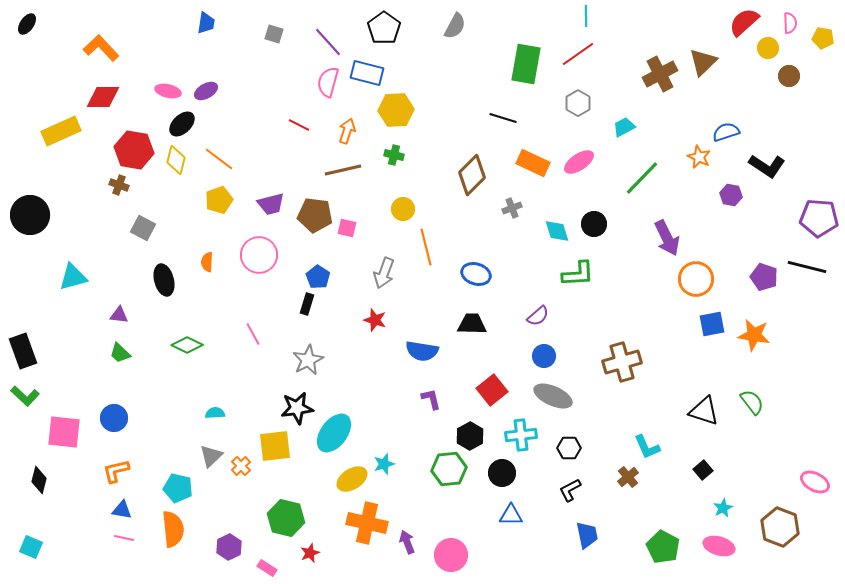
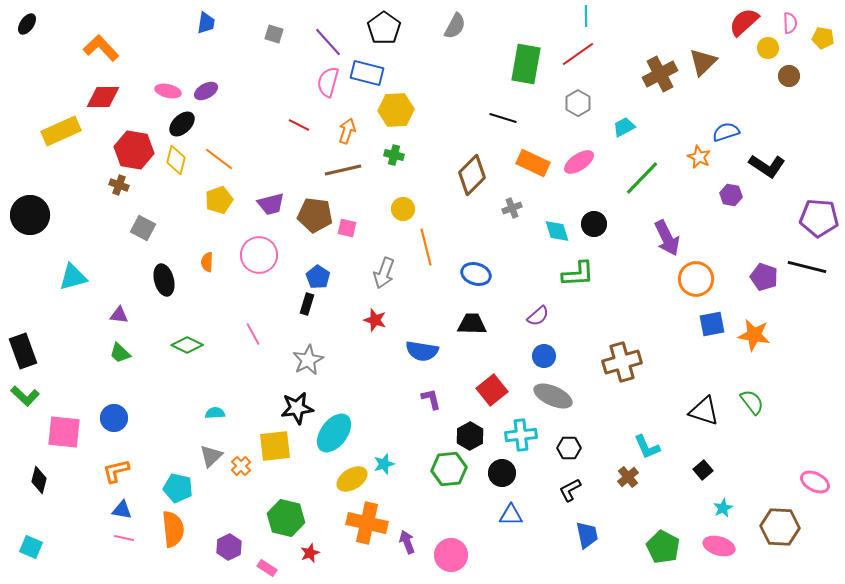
brown hexagon at (780, 527): rotated 18 degrees counterclockwise
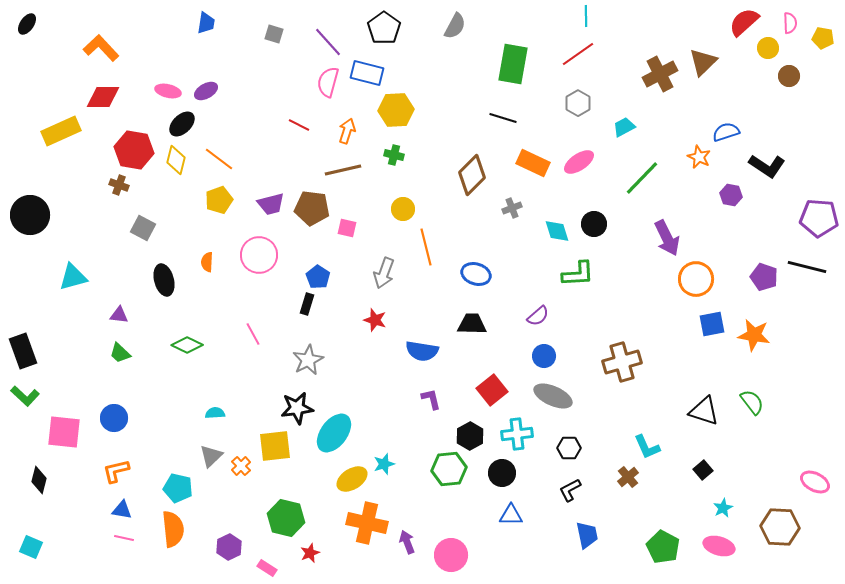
green rectangle at (526, 64): moved 13 px left
brown pentagon at (315, 215): moved 3 px left, 7 px up
cyan cross at (521, 435): moved 4 px left, 1 px up
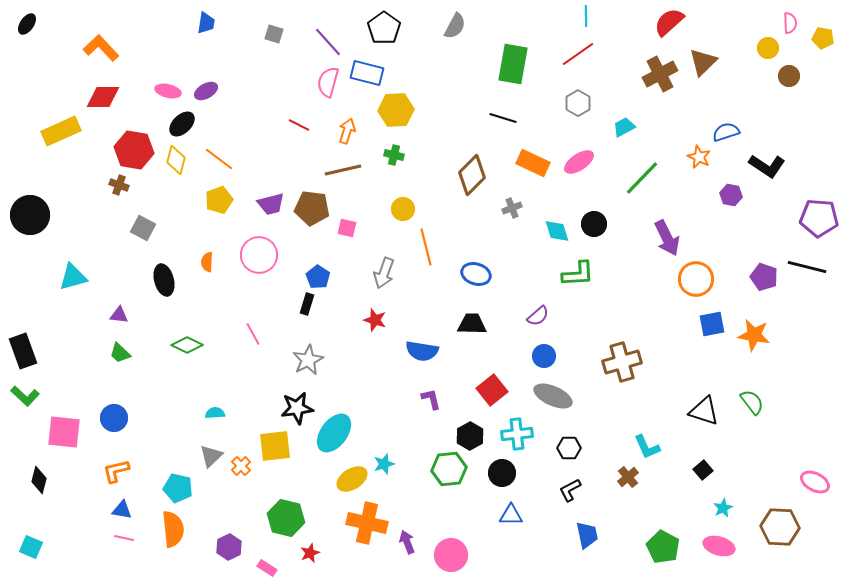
red semicircle at (744, 22): moved 75 px left
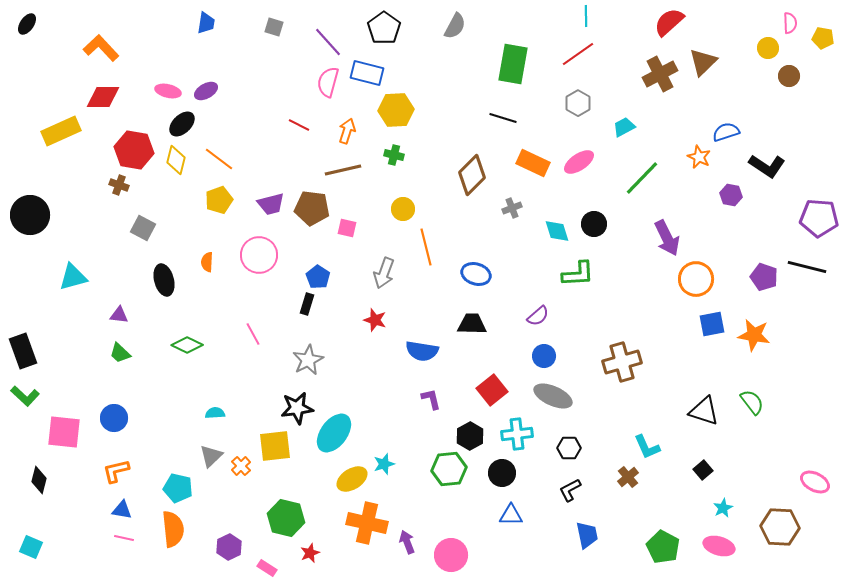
gray square at (274, 34): moved 7 px up
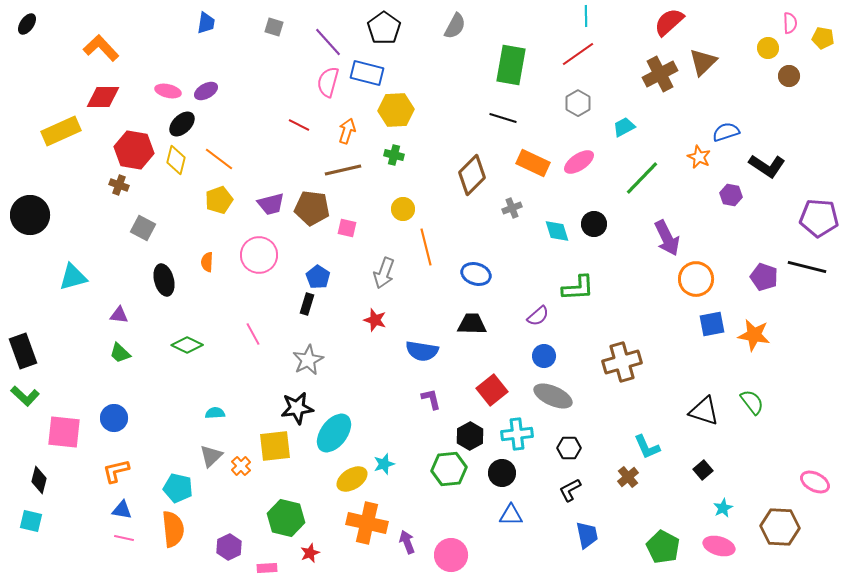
green rectangle at (513, 64): moved 2 px left, 1 px down
green L-shape at (578, 274): moved 14 px down
cyan square at (31, 547): moved 26 px up; rotated 10 degrees counterclockwise
pink rectangle at (267, 568): rotated 36 degrees counterclockwise
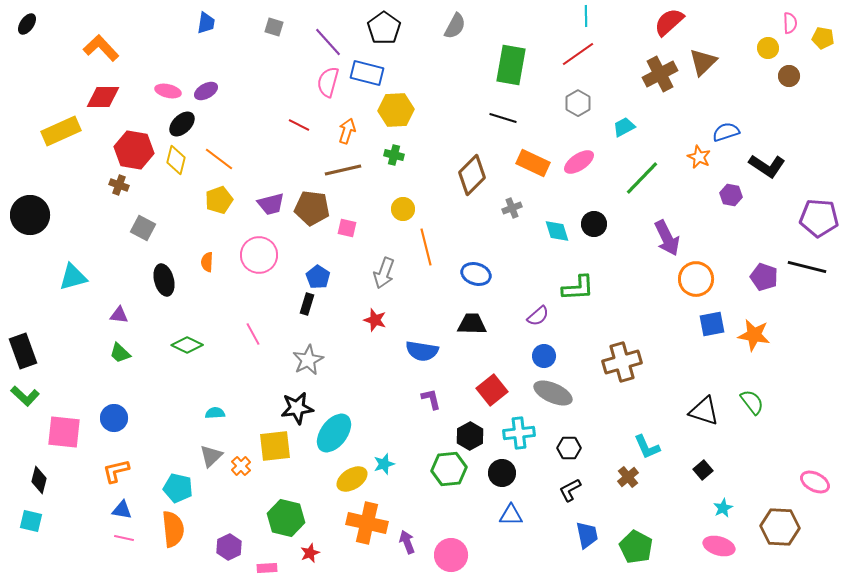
gray ellipse at (553, 396): moved 3 px up
cyan cross at (517, 434): moved 2 px right, 1 px up
green pentagon at (663, 547): moved 27 px left
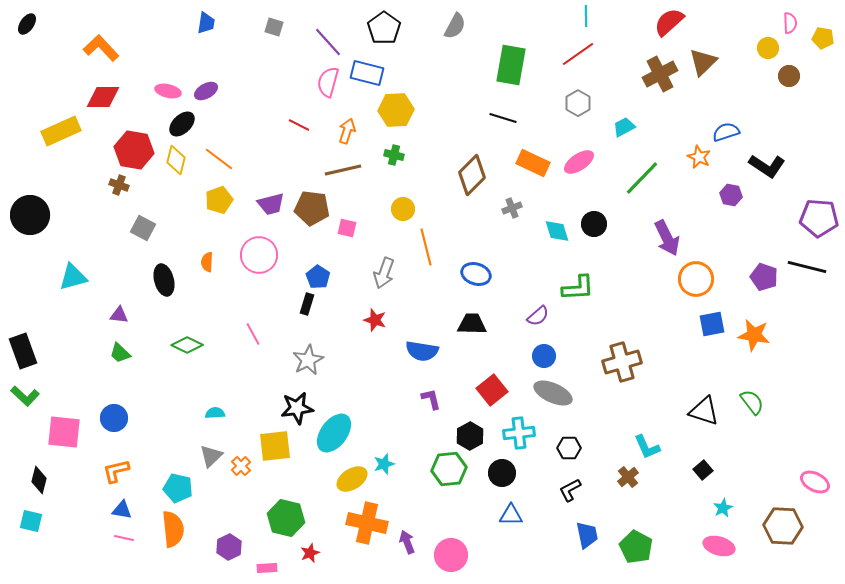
brown hexagon at (780, 527): moved 3 px right, 1 px up
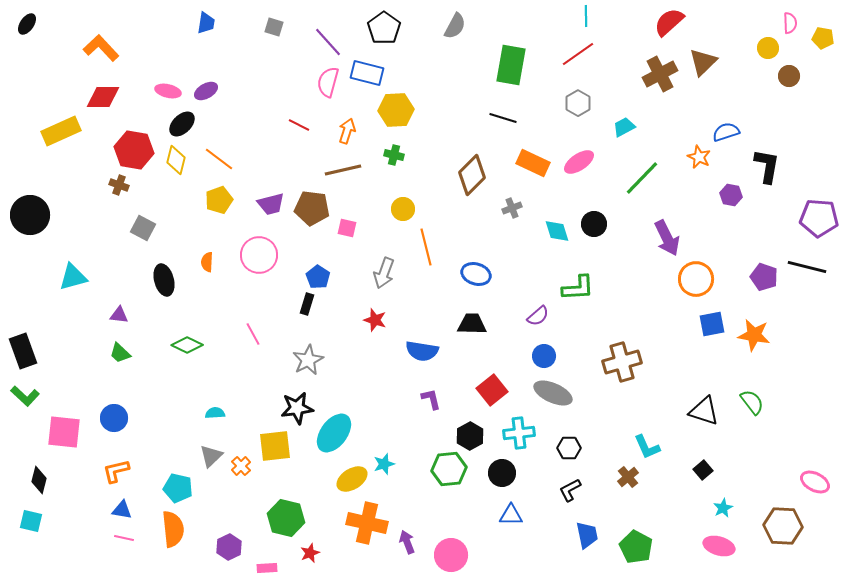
black L-shape at (767, 166): rotated 114 degrees counterclockwise
